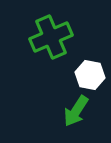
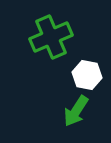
white hexagon: moved 3 px left
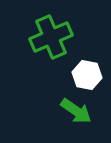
green arrow: rotated 88 degrees counterclockwise
